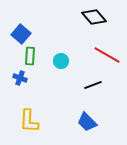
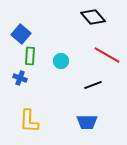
black diamond: moved 1 px left
blue trapezoid: rotated 45 degrees counterclockwise
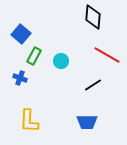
black diamond: rotated 45 degrees clockwise
green rectangle: moved 4 px right; rotated 24 degrees clockwise
black line: rotated 12 degrees counterclockwise
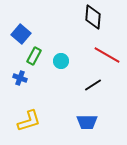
yellow L-shape: rotated 110 degrees counterclockwise
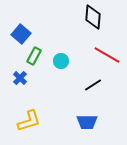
blue cross: rotated 24 degrees clockwise
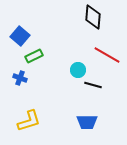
blue square: moved 1 px left, 2 px down
green rectangle: rotated 36 degrees clockwise
cyan circle: moved 17 px right, 9 px down
blue cross: rotated 24 degrees counterclockwise
black line: rotated 48 degrees clockwise
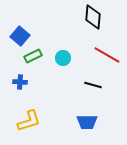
green rectangle: moved 1 px left
cyan circle: moved 15 px left, 12 px up
blue cross: moved 4 px down; rotated 16 degrees counterclockwise
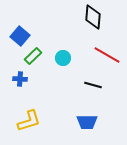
green rectangle: rotated 18 degrees counterclockwise
blue cross: moved 3 px up
